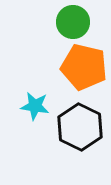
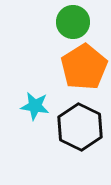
orange pentagon: rotated 27 degrees clockwise
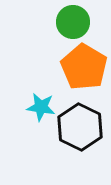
orange pentagon: rotated 9 degrees counterclockwise
cyan star: moved 6 px right, 1 px down
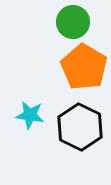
cyan star: moved 11 px left, 8 px down
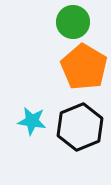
cyan star: moved 2 px right, 6 px down
black hexagon: rotated 12 degrees clockwise
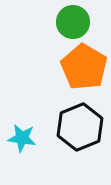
cyan star: moved 10 px left, 17 px down
